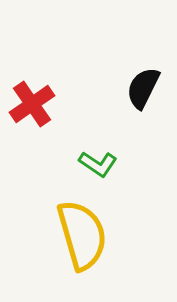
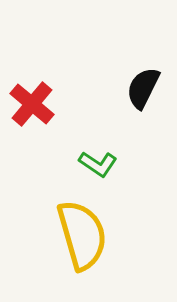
red cross: rotated 15 degrees counterclockwise
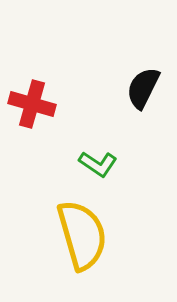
red cross: rotated 24 degrees counterclockwise
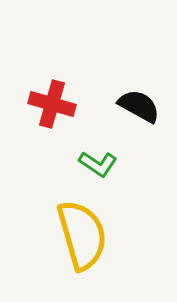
black semicircle: moved 4 px left, 18 px down; rotated 93 degrees clockwise
red cross: moved 20 px right
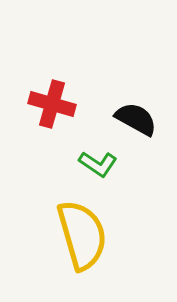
black semicircle: moved 3 px left, 13 px down
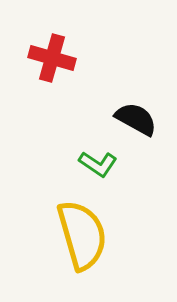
red cross: moved 46 px up
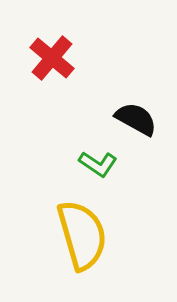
red cross: rotated 24 degrees clockwise
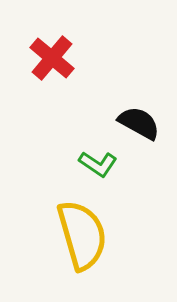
black semicircle: moved 3 px right, 4 px down
